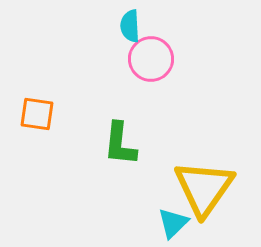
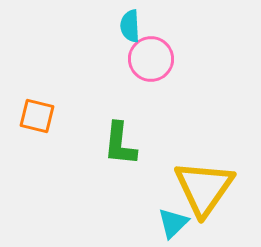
orange square: moved 2 px down; rotated 6 degrees clockwise
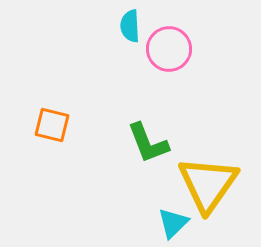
pink circle: moved 18 px right, 10 px up
orange square: moved 15 px right, 9 px down
green L-shape: moved 28 px right, 1 px up; rotated 27 degrees counterclockwise
yellow triangle: moved 4 px right, 4 px up
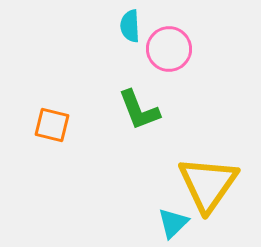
green L-shape: moved 9 px left, 33 px up
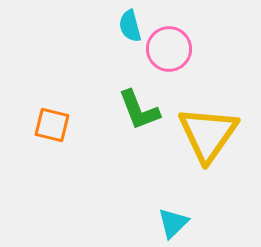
cyan semicircle: rotated 12 degrees counterclockwise
yellow triangle: moved 50 px up
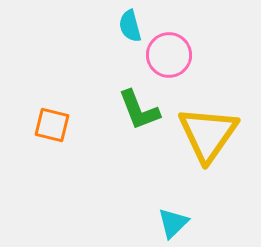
pink circle: moved 6 px down
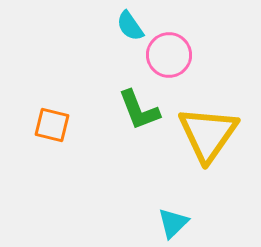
cyan semicircle: rotated 20 degrees counterclockwise
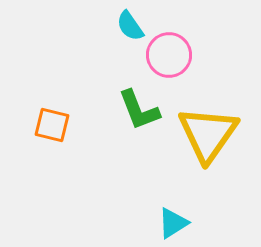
cyan triangle: rotated 12 degrees clockwise
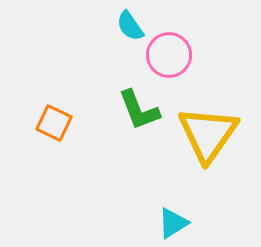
orange square: moved 2 px right, 2 px up; rotated 12 degrees clockwise
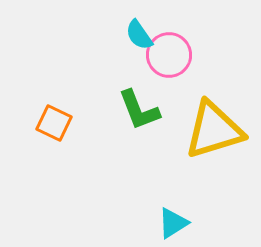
cyan semicircle: moved 9 px right, 9 px down
yellow triangle: moved 6 px right, 4 px up; rotated 38 degrees clockwise
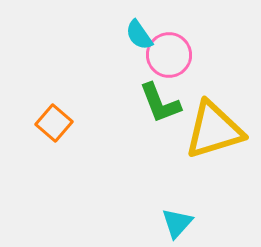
green L-shape: moved 21 px right, 7 px up
orange square: rotated 15 degrees clockwise
cyan triangle: moved 4 px right; rotated 16 degrees counterclockwise
